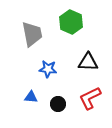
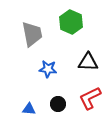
blue triangle: moved 2 px left, 12 px down
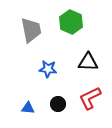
gray trapezoid: moved 1 px left, 4 px up
blue triangle: moved 1 px left, 1 px up
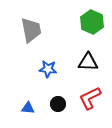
green hexagon: moved 21 px right
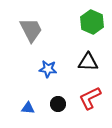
gray trapezoid: rotated 16 degrees counterclockwise
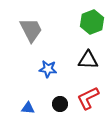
green hexagon: rotated 15 degrees clockwise
black triangle: moved 2 px up
red L-shape: moved 2 px left
black circle: moved 2 px right
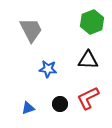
blue triangle: rotated 24 degrees counterclockwise
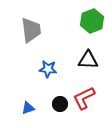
green hexagon: moved 1 px up
gray trapezoid: rotated 20 degrees clockwise
red L-shape: moved 4 px left
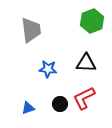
black triangle: moved 2 px left, 3 px down
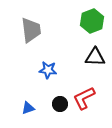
black triangle: moved 9 px right, 6 px up
blue star: moved 1 px down
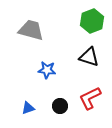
gray trapezoid: rotated 68 degrees counterclockwise
black triangle: moved 6 px left; rotated 15 degrees clockwise
blue star: moved 1 px left
red L-shape: moved 6 px right
black circle: moved 2 px down
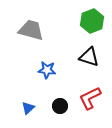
blue triangle: rotated 24 degrees counterclockwise
